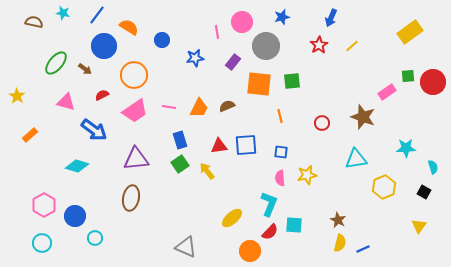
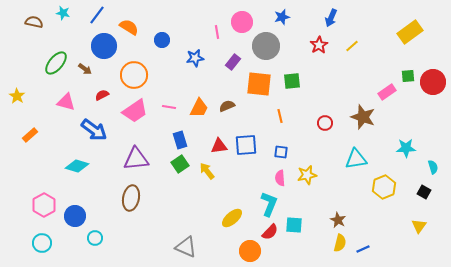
red circle at (322, 123): moved 3 px right
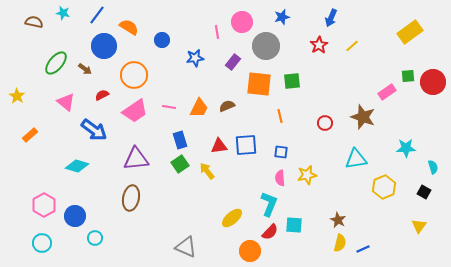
pink triangle at (66, 102): rotated 24 degrees clockwise
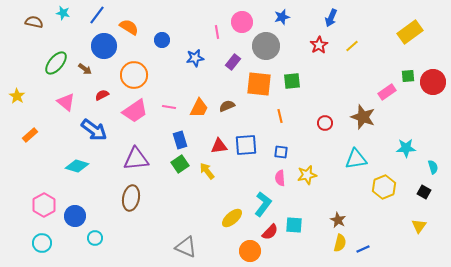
cyan L-shape at (269, 204): moved 6 px left; rotated 15 degrees clockwise
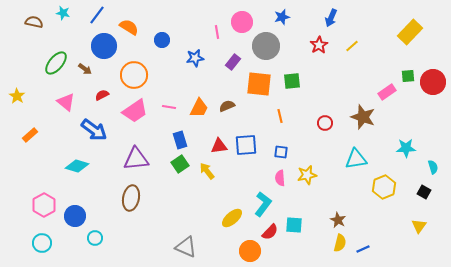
yellow rectangle at (410, 32): rotated 10 degrees counterclockwise
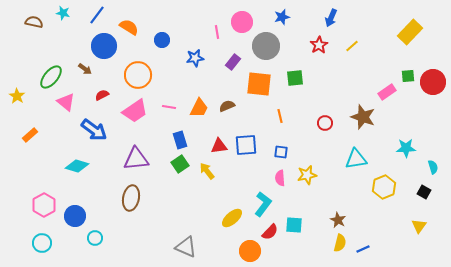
green ellipse at (56, 63): moved 5 px left, 14 px down
orange circle at (134, 75): moved 4 px right
green square at (292, 81): moved 3 px right, 3 px up
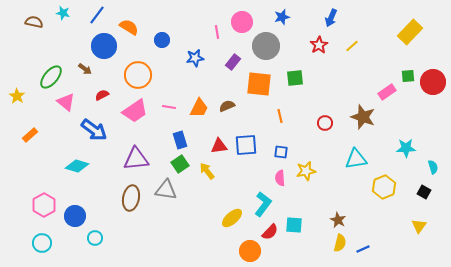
yellow star at (307, 175): moved 1 px left, 4 px up
gray triangle at (186, 247): moved 20 px left, 57 px up; rotated 15 degrees counterclockwise
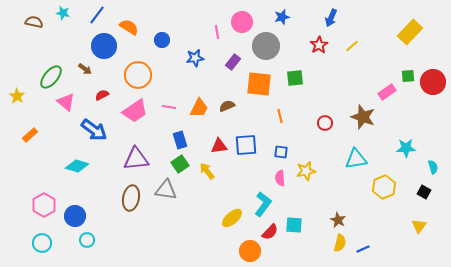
cyan circle at (95, 238): moved 8 px left, 2 px down
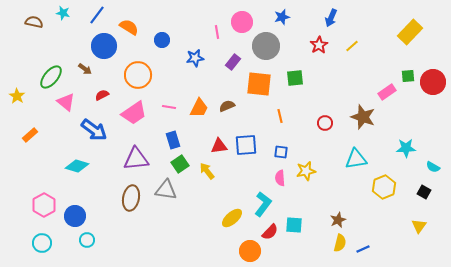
pink trapezoid at (135, 111): moved 1 px left, 2 px down
blue rectangle at (180, 140): moved 7 px left
cyan semicircle at (433, 167): rotated 136 degrees clockwise
brown star at (338, 220): rotated 21 degrees clockwise
